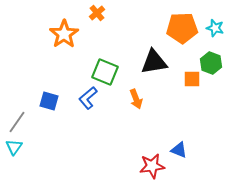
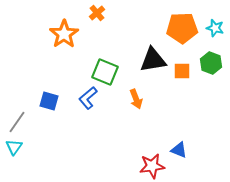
black triangle: moved 1 px left, 2 px up
orange square: moved 10 px left, 8 px up
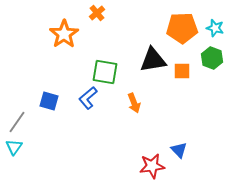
green hexagon: moved 1 px right, 5 px up
green square: rotated 12 degrees counterclockwise
orange arrow: moved 2 px left, 4 px down
blue triangle: rotated 24 degrees clockwise
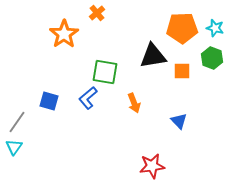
black triangle: moved 4 px up
blue triangle: moved 29 px up
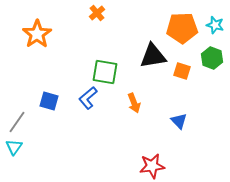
cyan star: moved 3 px up
orange star: moved 27 px left
orange square: rotated 18 degrees clockwise
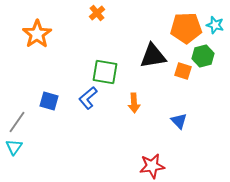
orange pentagon: moved 4 px right
green hexagon: moved 9 px left, 2 px up; rotated 25 degrees clockwise
orange square: moved 1 px right
orange arrow: rotated 18 degrees clockwise
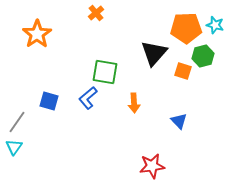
orange cross: moved 1 px left
black triangle: moved 1 px right, 3 px up; rotated 40 degrees counterclockwise
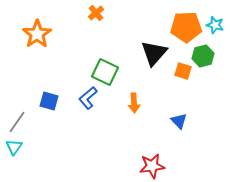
orange pentagon: moved 1 px up
green square: rotated 16 degrees clockwise
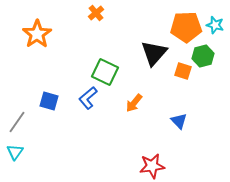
orange arrow: rotated 42 degrees clockwise
cyan triangle: moved 1 px right, 5 px down
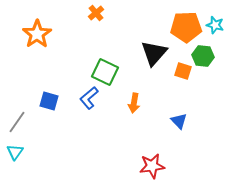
green hexagon: rotated 20 degrees clockwise
blue L-shape: moved 1 px right
orange arrow: rotated 30 degrees counterclockwise
